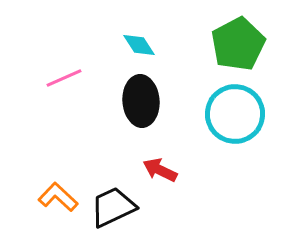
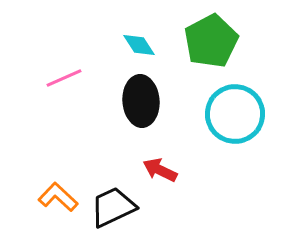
green pentagon: moved 27 px left, 3 px up
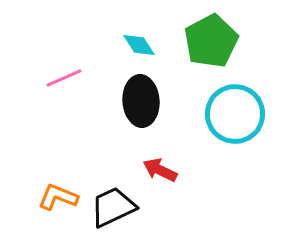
orange L-shape: rotated 21 degrees counterclockwise
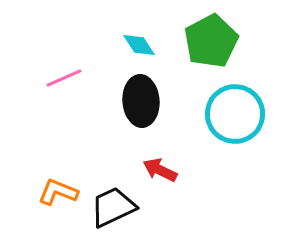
orange L-shape: moved 5 px up
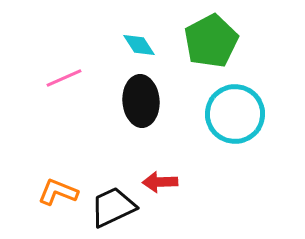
red arrow: moved 12 px down; rotated 28 degrees counterclockwise
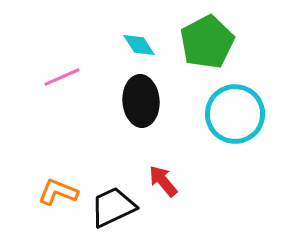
green pentagon: moved 4 px left, 1 px down
pink line: moved 2 px left, 1 px up
red arrow: moved 3 px right, 1 px up; rotated 52 degrees clockwise
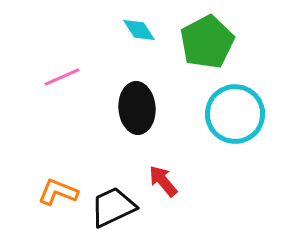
cyan diamond: moved 15 px up
black ellipse: moved 4 px left, 7 px down
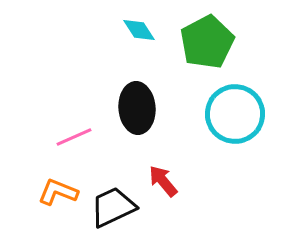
pink line: moved 12 px right, 60 px down
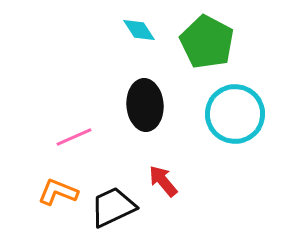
green pentagon: rotated 16 degrees counterclockwise
black ellipse: moved 8 px right, 3 px up
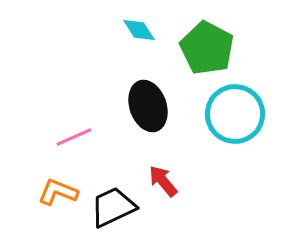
green pentagon: moved 6 px down
black ellipse: moved 3 px right, 1 px down; rotated 15 degrees counterclockwise
